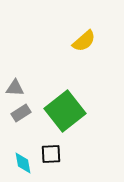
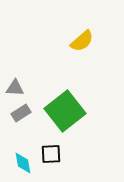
yellow semicircle: moved 2 px left
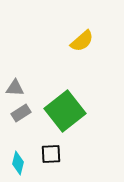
cyan diamond: moved 5 px left; rotated 25 degrees clockwise
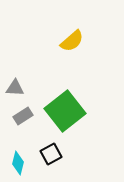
yellow semicircle: moved 10 px left
gray rectangle: moved 2 px right, 3 px down
black square: rotated 25 degrees counterclockwise
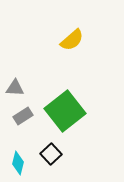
yellow semicircle: moved 1 px up
black square: rotated 15 degrees counterclockwise
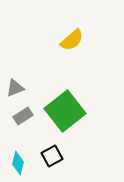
gray triangle: rotated 24 degrees counterclockwise
black square: moved 1 px right, 2 px down; rotated 15 degrees clockwise
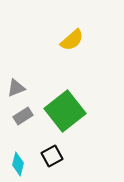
gray triangle: moved 1 px right
cyan diamond: moved 1 px down
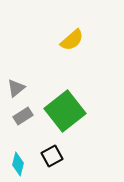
gray triangle: rotated 18 degrees counterclockwise
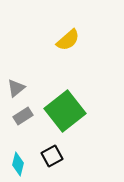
yellow semicircle: moved 4 px left
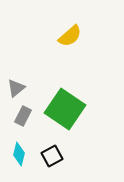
yellow semicircle: moved 2 px right, 4 px up
green square: moved 2 px up; rotated 18 degrees counterclockwise
gray rectangle: rotated 30 degrees counterclockwise
cyan diamond: moved 1 px right, 10 px up
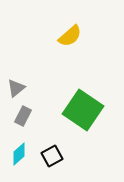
green square: moved 18 px right, 1 px down
cyan diamond: rotated 35 degrees clockwise
